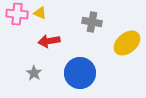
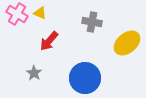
pink cross: rotated 25 degrees clockwise
red arrow: rotated 40 degrees counterclockwise
blue circle: moved 5 px right, 5 px down
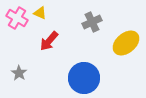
pink cross: moved 4 px down
gray cross: rotated 36 degrees counterclockwise
yellow ellipse: moved 1 px left
gray star: moved 15 px left
blue circle: moved 1 px left
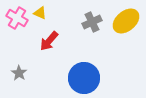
yellow ellipse: moved 22 px up
